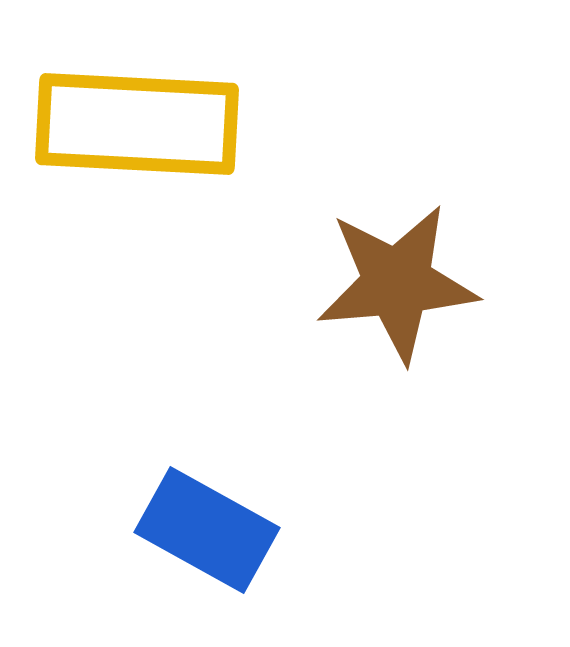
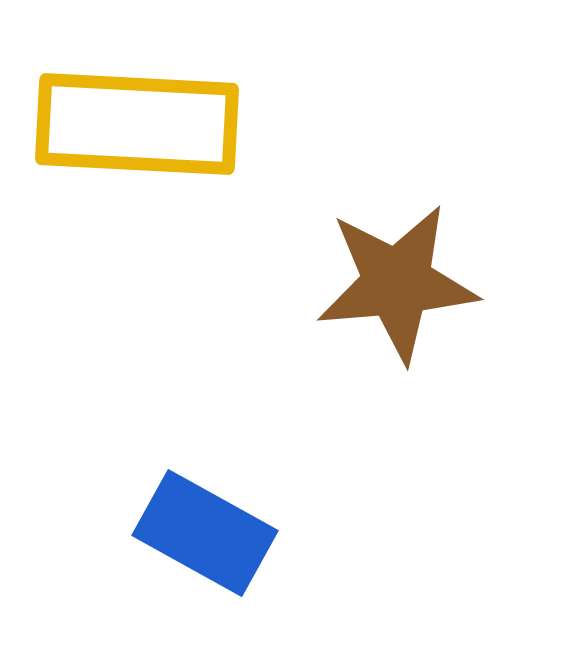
blue rectangle: moved 2 px left, 3 px down
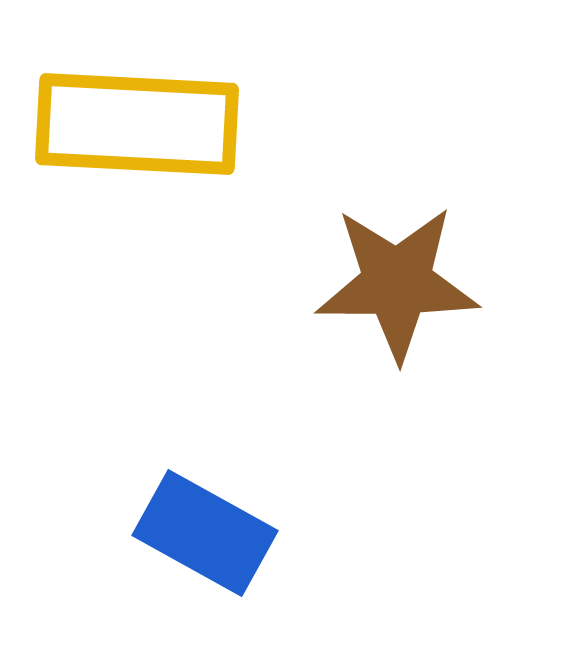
brown star: rotated 5 degrees clockwise
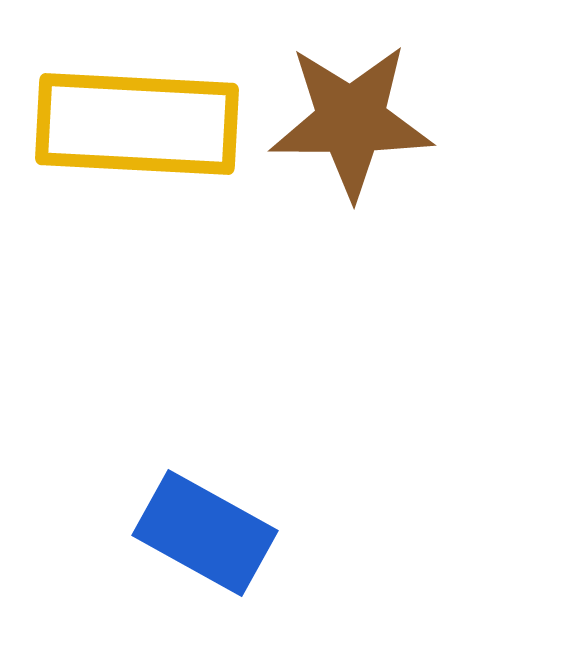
brown star: moved 46 px left, 162 px up
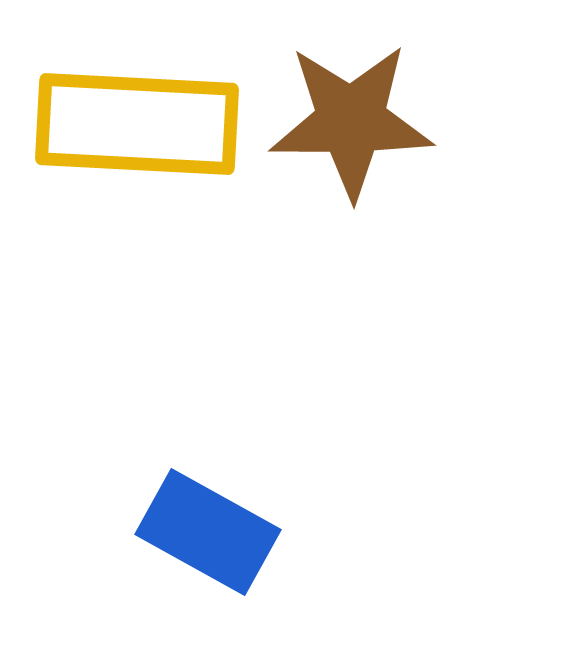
blue rectangle: moved 3 px right, 1 px up
